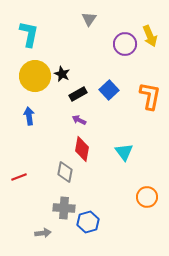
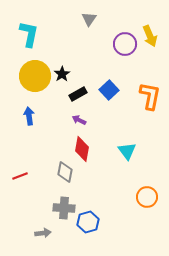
black star: rotated 14 degrees clockwise
cyan triangle: moved 3 px right, 1 px up
red line: moved 1 px right, 1 px up
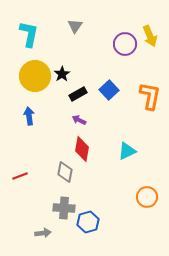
gray triangle: moved 14 px left, 7 px down
cyan triangle: rotated 42 degrees clockwise
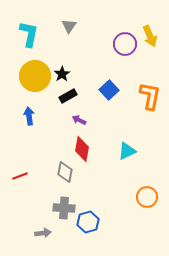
gray triangle: moved 6 px left
black rectangle: moved 10 px left, 2 px down
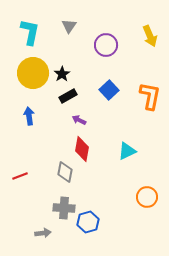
cyan L-shape: moved 1 px right, 2 px up
purple circle: moved 19 px left, 1 px down
yellow circle: moved 2 px left, 3 px up
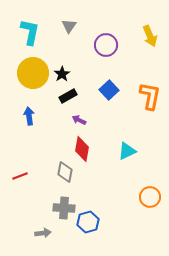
orange circle: moved 3 px right
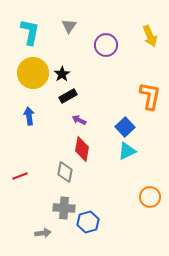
blue square: moved 16 px right, 37 px down
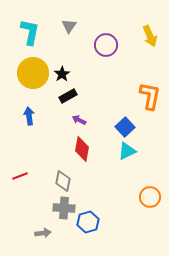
gray diamond: moved 2 px left, 9 px down
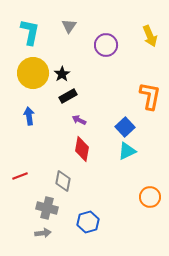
gray cross: moved 17 px left; rotated 10 degrees clockwise
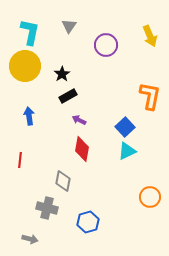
yellow circle: moved 8 px left, 7 px up
red line: moved 16 px up; rotated 63 degrees counterclockwise
gray arrow: moved 13 px left, 6 px down; rotated 21 degrees clockwise
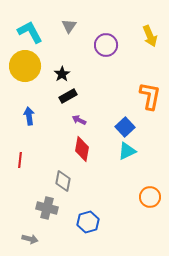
cyan L-shape: rotated 40 degrees counterclockwise
